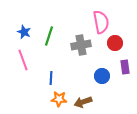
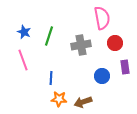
pink semicircle: moved 1 px right, 4 px up
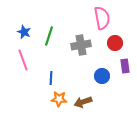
purple rectangle: moved 1 px up
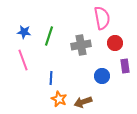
blue star: rotated 16 degrees counterclockwise
orange star: rotated 21 degrees clockwise
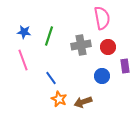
red circle: moved 7 px left, 4 px down
blue line: rotated 40 degrees counterclockwise
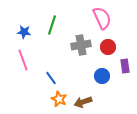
pink semicircle: rotated 15 degrees counterclockwise
green line: moved 3 px right, 11 px up
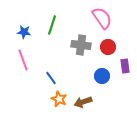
pink semicircle: rotated 10 degrees counterclockwise
gray cross: rotated 18 degrees clockwise
